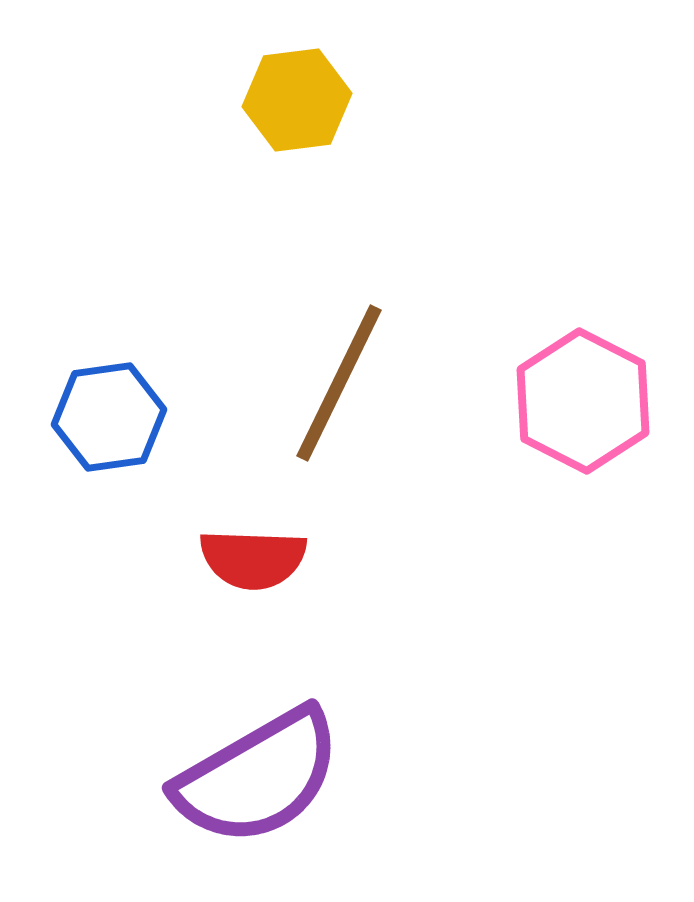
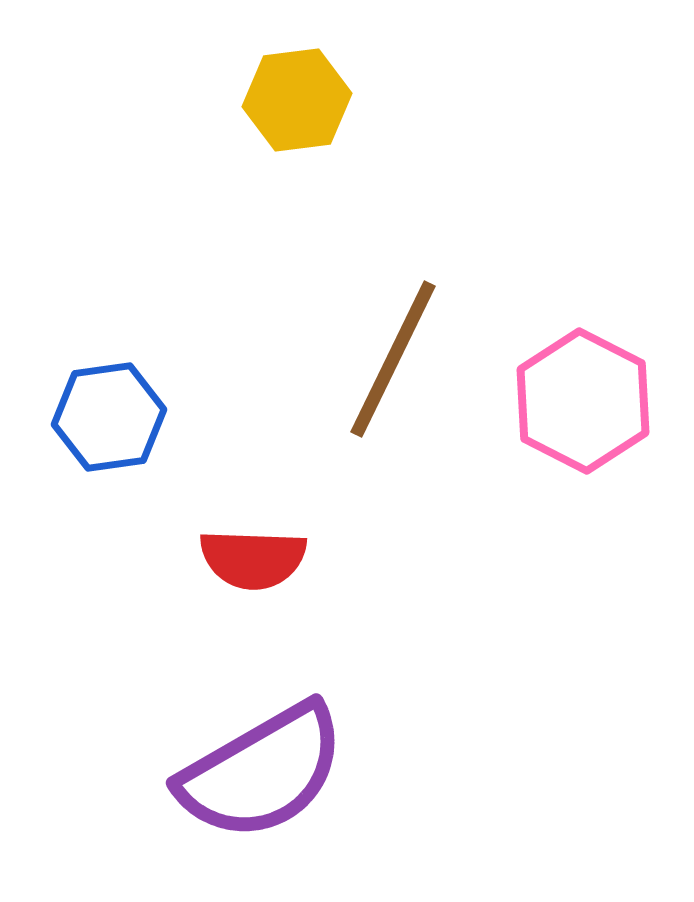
brown line: moved 54 px right, 24 px up
purple semicircle: moved 4 px right, 5 px up
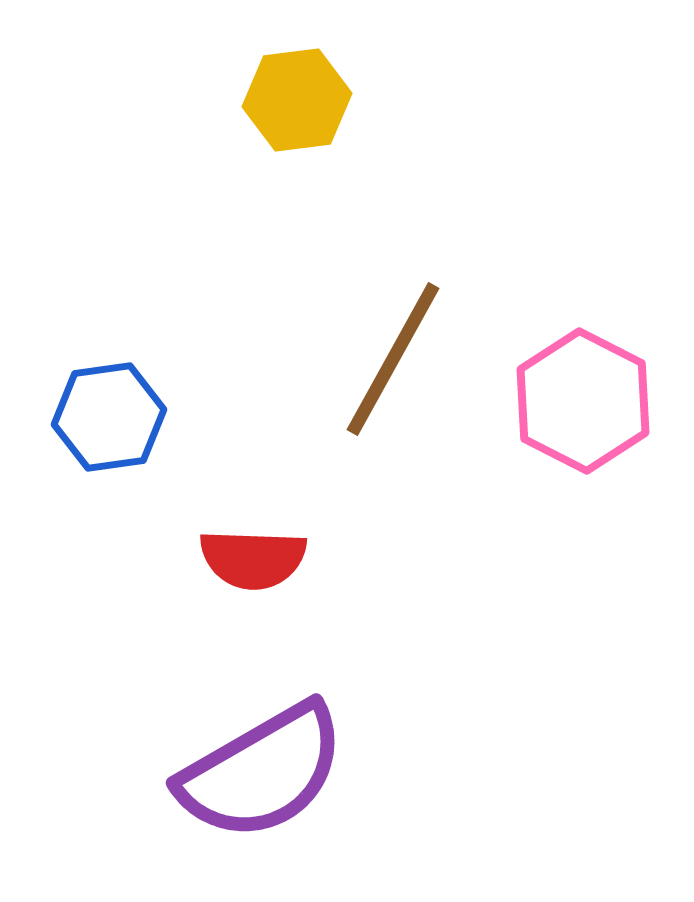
brown line: rotated 3 degrees clockwise
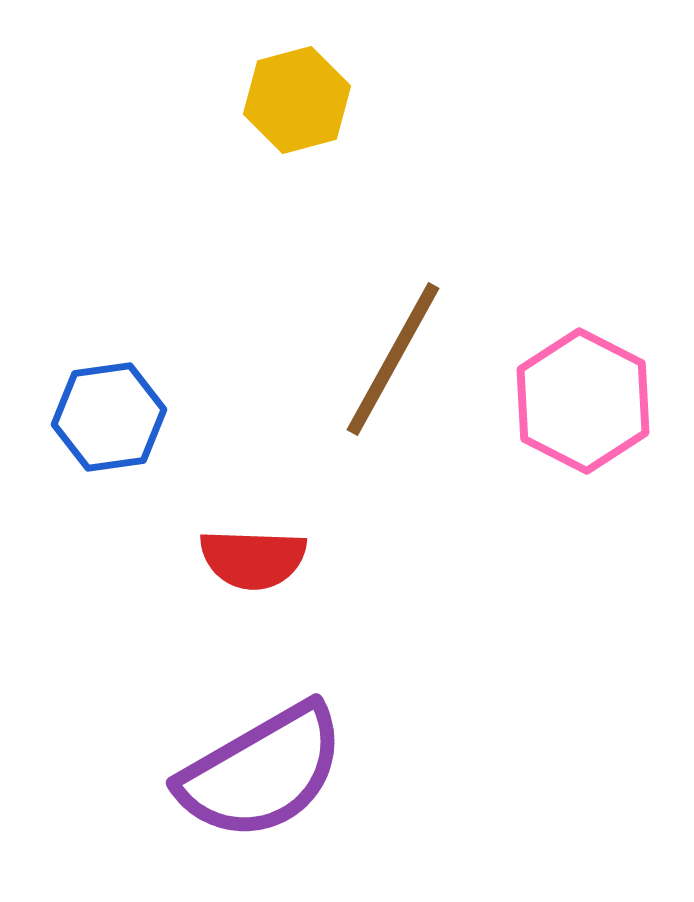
yellow hexagon: rotated 8 degrees counterclockwise
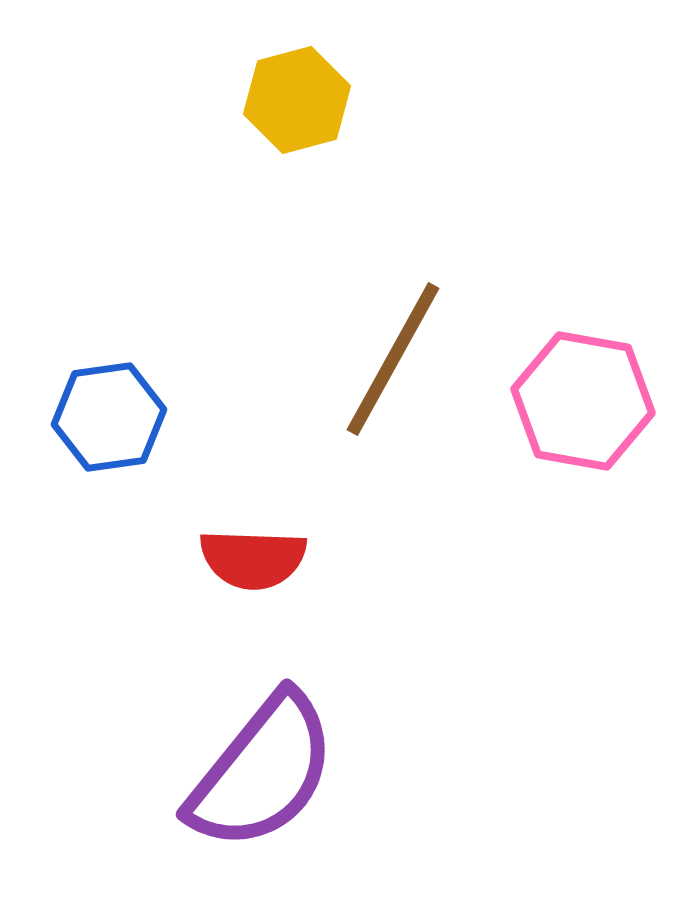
pink hexagon: rotated 17 degrees counterclockwise
purple semicircle: rotated 21 degrees counterclockwise
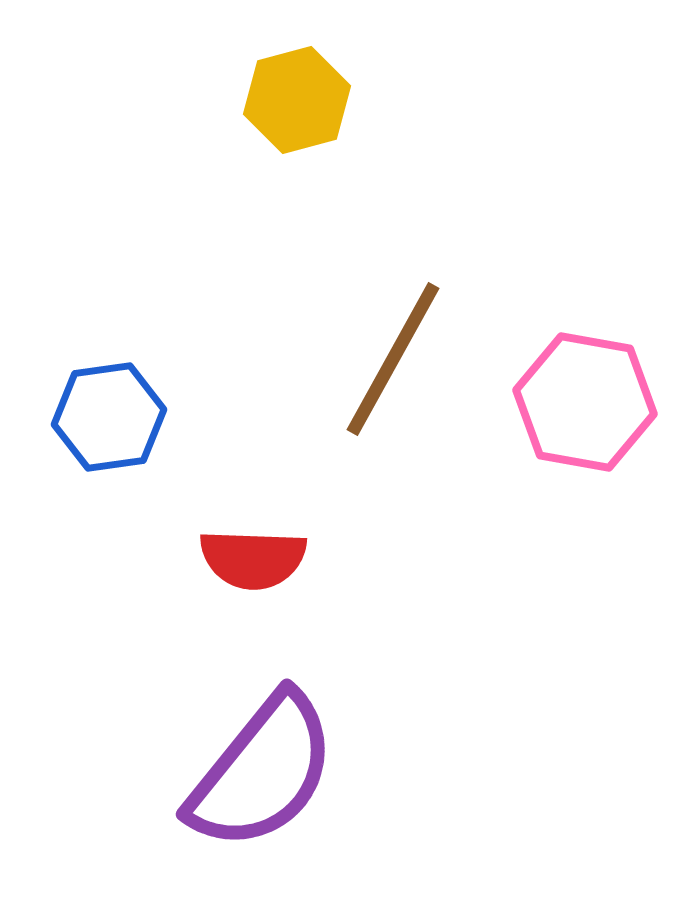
pink hexagon: moved 2 px right, 1 px down
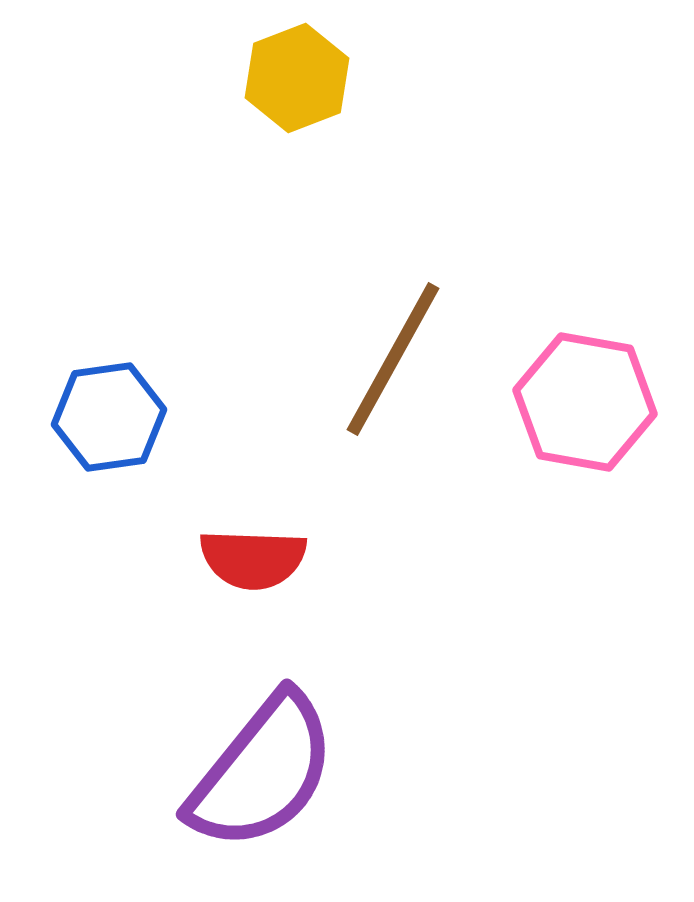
yellow hexagon: moved 22 px up; rotated 6 degrees counterclockwise
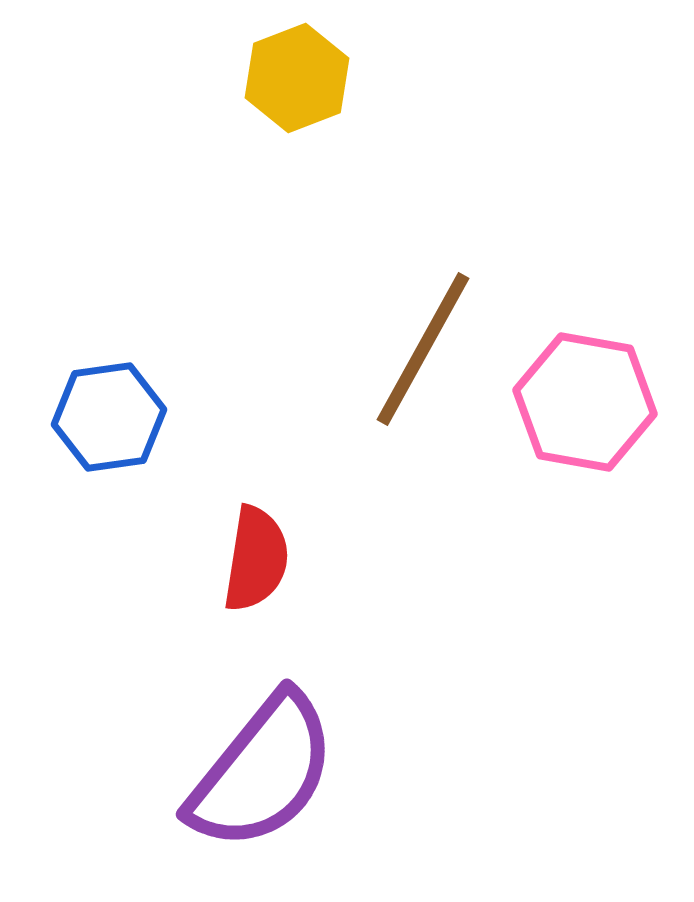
brown line: moved 30 px right, 10 px up
red semicircle: moved 3 px right; rotated 83 degrees counterclockwise
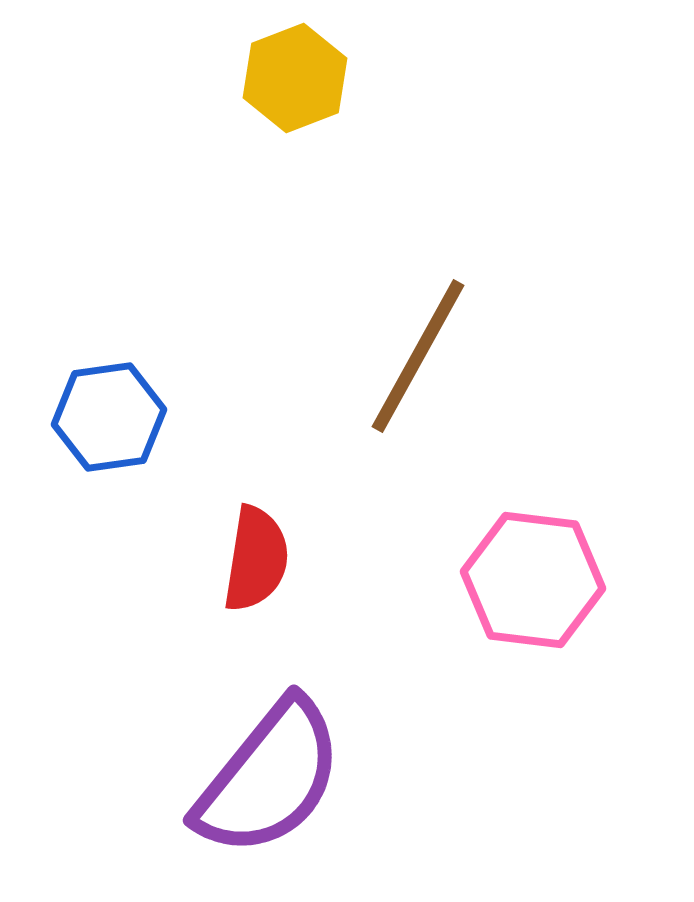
yellow hexagon: moved 2 px left
brown line: moved 5 px left, 7 px down
pink hexagon: moved 52 px left, 178 px down; rotated 3 degrees counterclockwise
purple semicircle: moved 7 px right, 6 px down
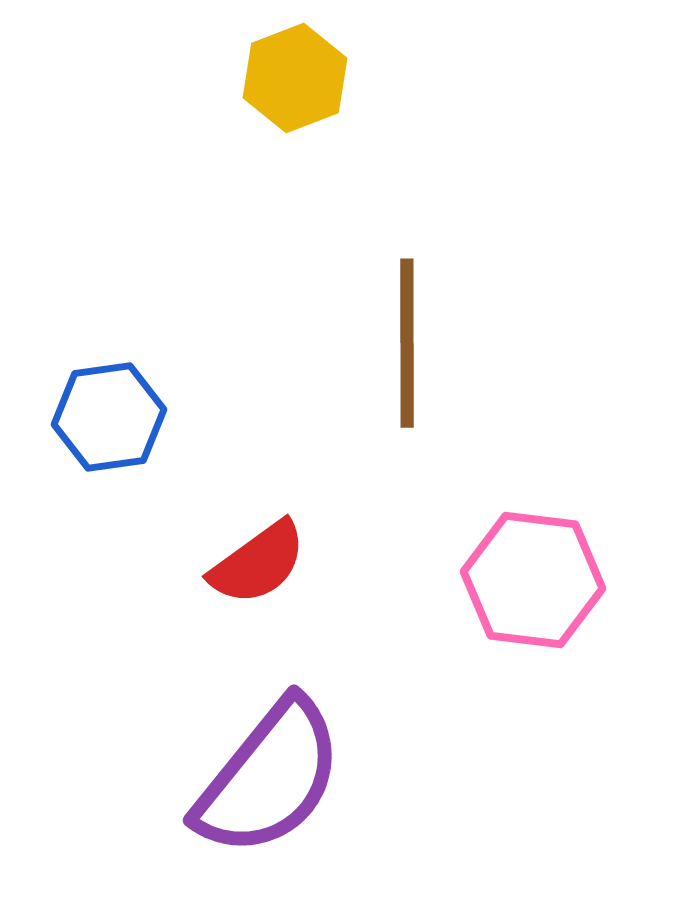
brown line: moved 11 px left, 13 px up; rotated 29 degrees counterclockwise
red semicircle: moved 2 px right, 4 px down; rotated 45 degrees clockwise
